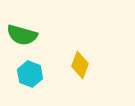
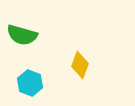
cyan hexagon: moved 9 px down
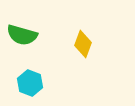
yellow diamond: moved 3 px right, 21 px up
